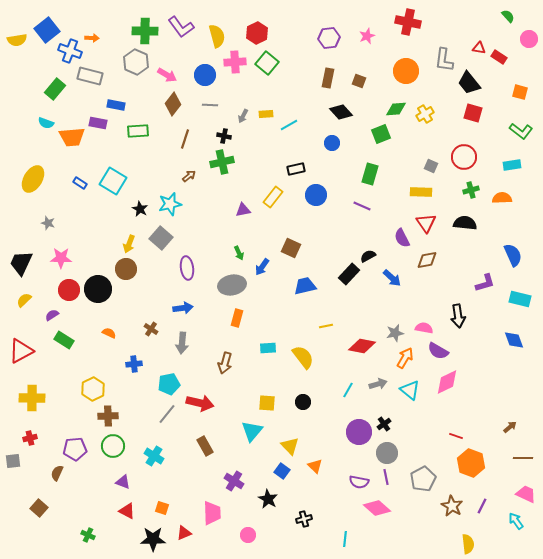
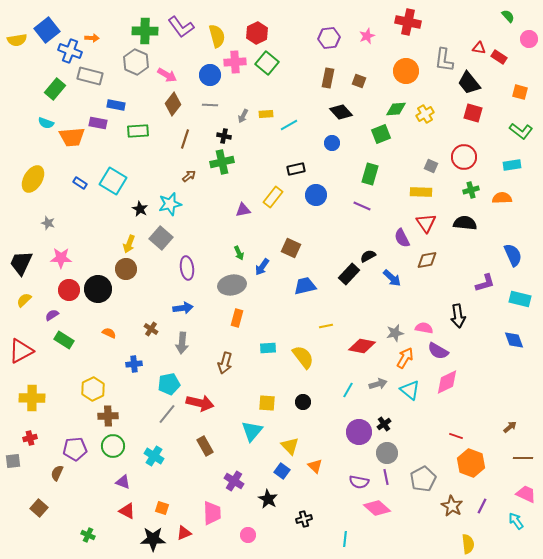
blue circle at (205, 75): moved 5 px right
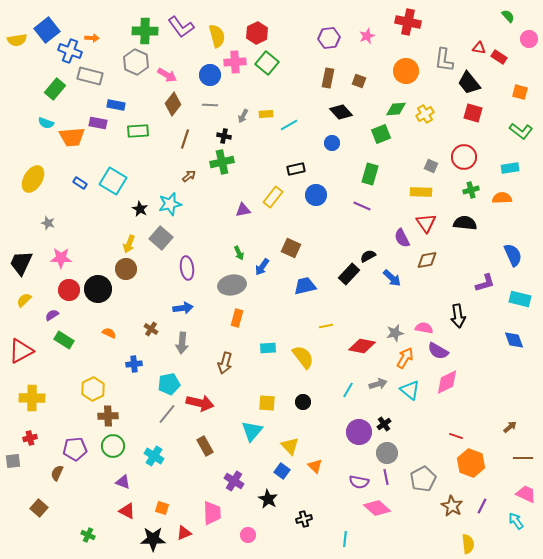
cyan rectangle at (512, 165): moved 2 px left, 3 px down
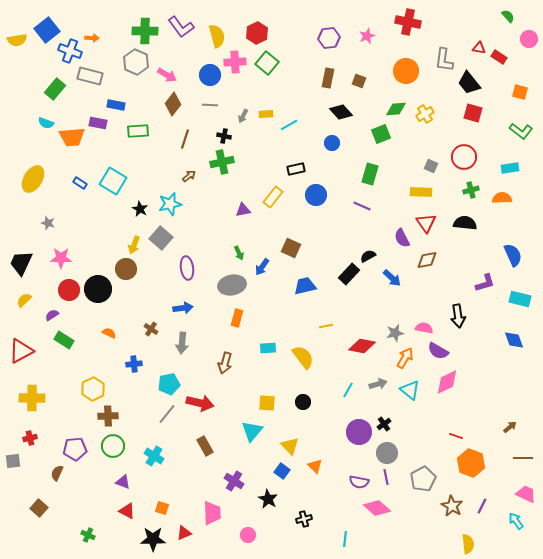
yellow arrow at (129, 244): moved 5 px right, 1 px down
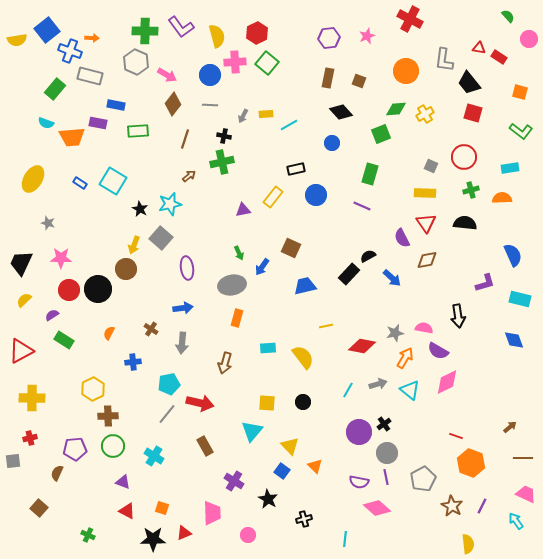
red cross at (408, 22): moved 2 px right, 3 px up; rotated 15 degrees clockwise
yellow rectangle at (421, 192): moved 4 px right, 1 px down
orange semicircle at (109, 333): rotated 88 degrees counterclockwise
blue cross at (134, 364): moved 1 px left, 2 px up
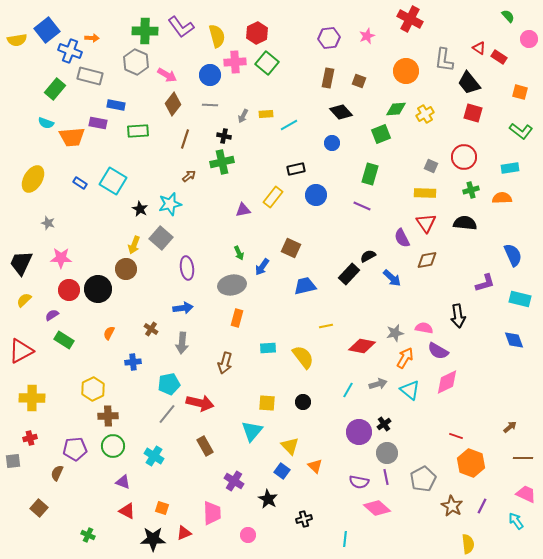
red triangle at (479, 48): rotated 24 degrees clockwise
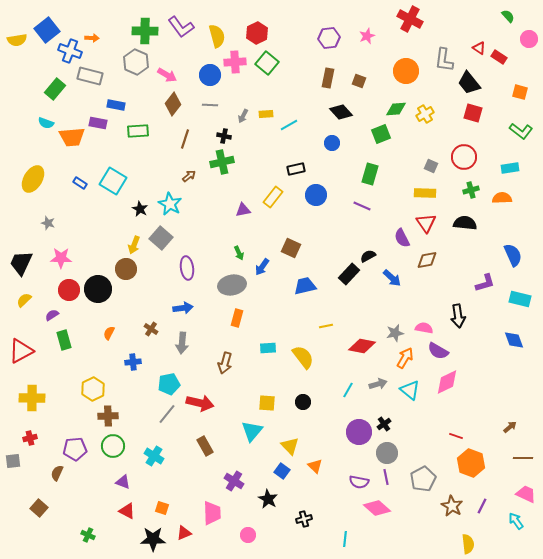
cyan star at (170, 204): rotated 30 degrees counterclockwise
green rectangle at (64, 340): rotated 42 degrees clockwise
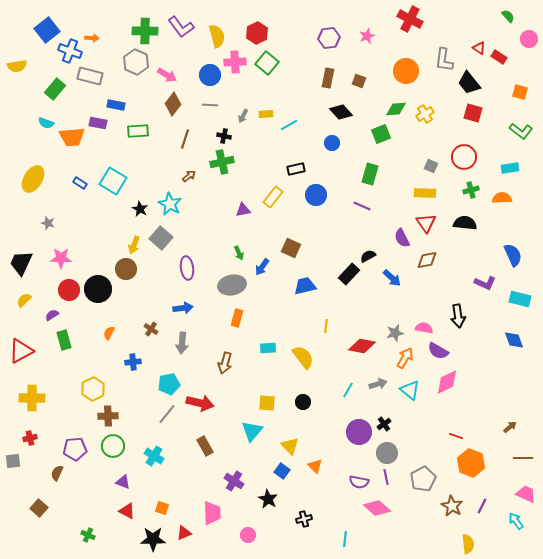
yellow semicircle at (17, 40): moved 26 px down
purple L-shape at (485, 283): rotated 40 degrees clockwise
yellow line at (326, 326): rotated 72 degrees counterclockwise
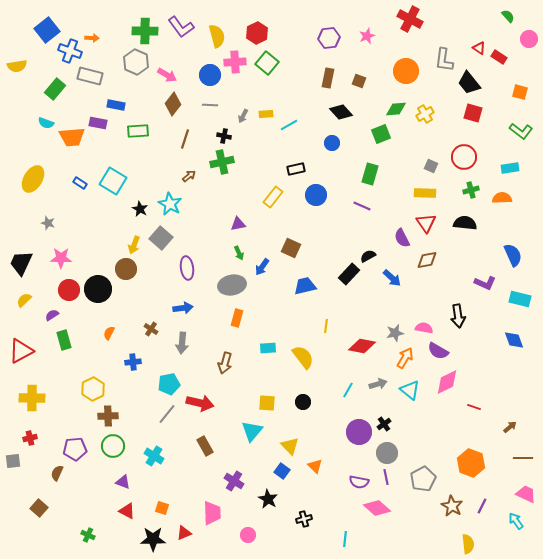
purple triangle at (243, 210): moved 5 px left, 14 px down
red line at (456, 436): moved 18 px right, 29 px up
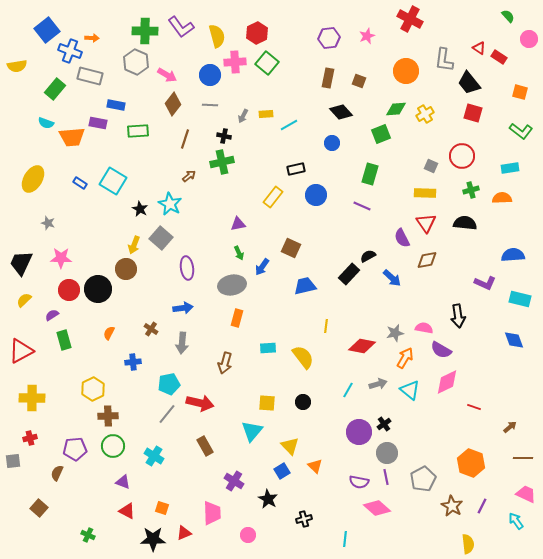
red circle at (464, 157): moved 2 px left, 1 px up
blue semicircle at (513, 255): rotated 70 degrees counterclockwise
purple semicircle at (438, 351): moved 3 px right, 1 px up
blue square at (282, 471): rotated 21 degrees clockwise
